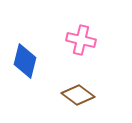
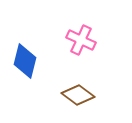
pink cross: rotated 12 degrees clockwise
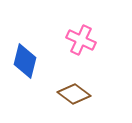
brown diamond: moved 4 px left, 1 px up
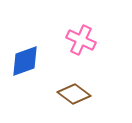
blue diamond: rotated 56 degrees clockwise
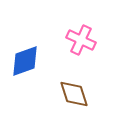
brown diamond: rotated 36 degrees clockwise
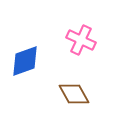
brown diamond: rotated 12 degrees counterclockwise
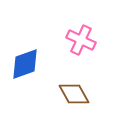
blue diamond: moved 3 px down
